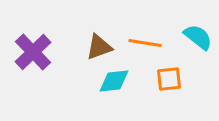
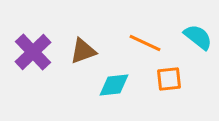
orange line: rotated 16 degrees clockwise
brown triangle: moved 16 px left, 4 px down
cyan diamond: moved 4 px down
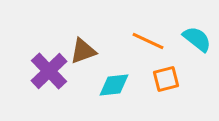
cyan semicircle: moved 1 px left, 2 px down
orange line: moved 3 px right, 2 px up
purple cross: moved 16 px right, 19 px down
orange square: moved 3 px left; rotated 8 degrees counterclockwise
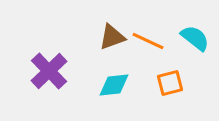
cyan semicircle: moved 2 px left, 1 px up
brown triangle: moved 29 px right, 14 px up
orange square: moved 4 px right, 4 px down
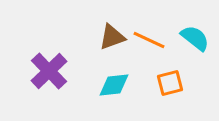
orange line: moved 1 px right, 1 px up
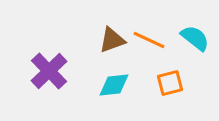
brown triangle: moved 3 px down
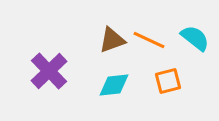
orange square: moved 2 px left, 2 px up
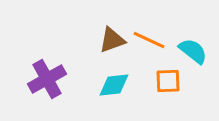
cyan semicircle: moved 2 px left, 13 px down
purple cross: moved 2 px left, 8 px down; rotated 15 degrees clockwise
orange square: rotated 12 degrees clockwise
